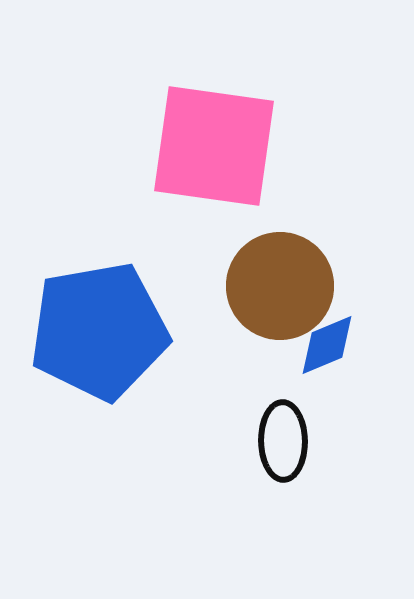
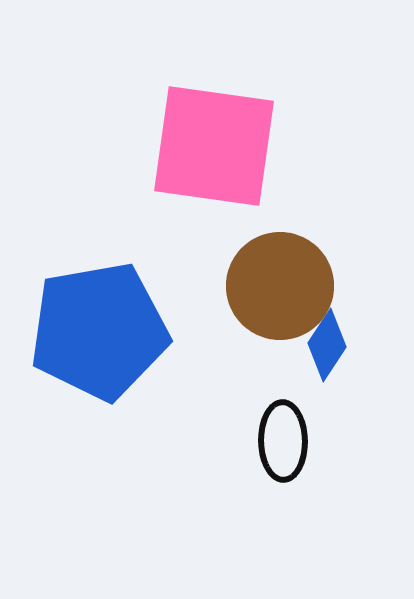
blue diamond: rotated 34 degrees counterclockwise
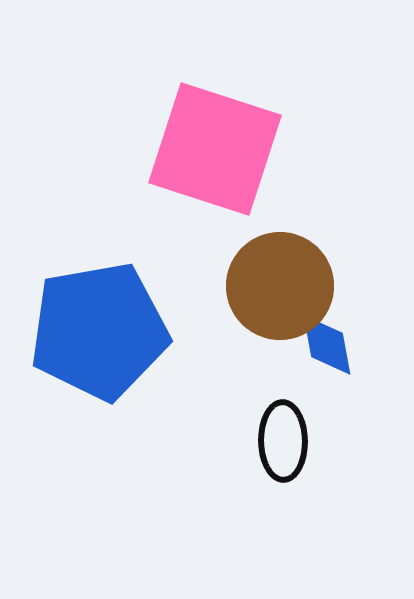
pink square: moved 1 px right, 3 px down; rotated 10 degrees clockwise
blue diamond: rotated 44 degrees counterclockwise
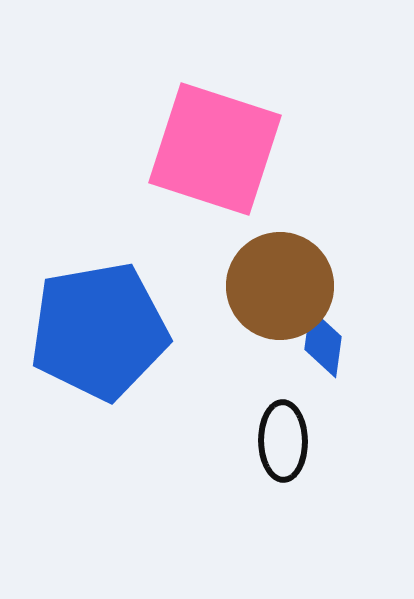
blue diamond: moved 4 px left, 2 px up; rotated 18 degrees clockwise
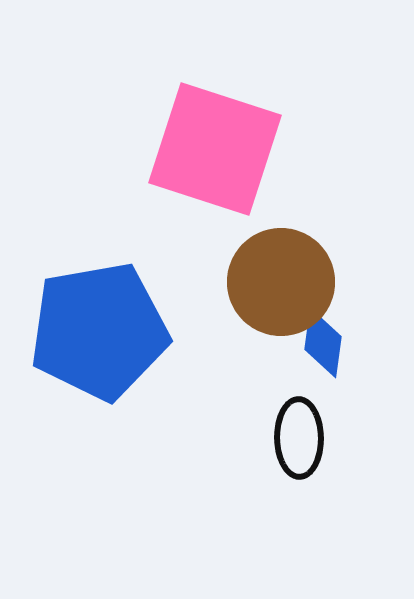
brown circle: moved 1 px right, 4 px up
black ellipse: moved 16 px right, 3 px up
